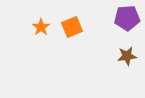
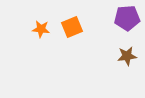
orange star: moved 2 px down; rotated 30 degrees counterclockwise
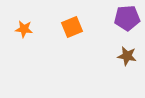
orange star: moved 17 px left
brown star: rotated 18 degrees clockwise
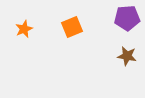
orange star: rotated 30 degrees counterclockwise
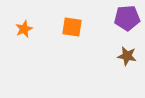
orange square: rotated 30 degrees clockwise
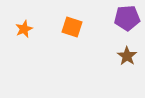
orange square: rotated 10 degrees clockwise
brown star: rotated 24 degrees clockwise
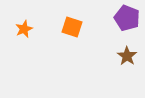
purple pentagon: rotated 25 degrees clockwise
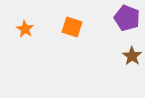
orange star: moved 1 px right; rotated 18 degrees counterclockwise
brown star: moved 5 px right
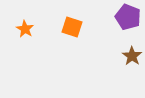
purple pentagon: moved 1 px right, 1 px up
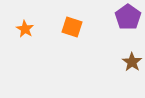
purple pentagon: rotated 15 degrees clockwise
brown star: moved 6 px down
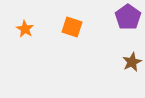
brown star: rotated 12 degrees clockwise
